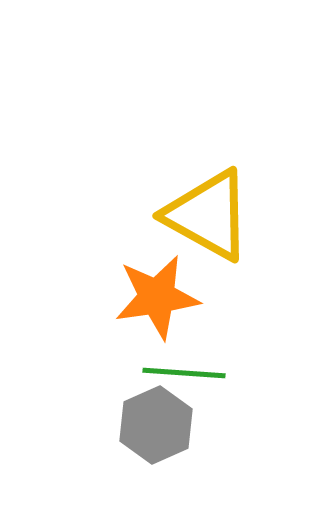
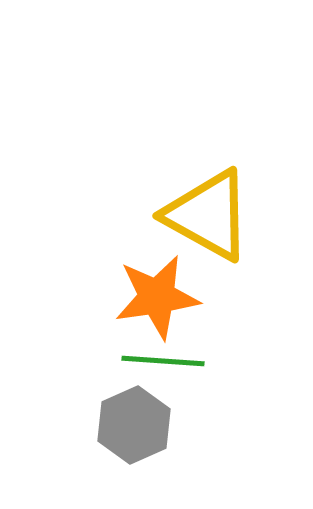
green line: moved 21 px left, 12 px up
gray hexagon: moved 22 px left
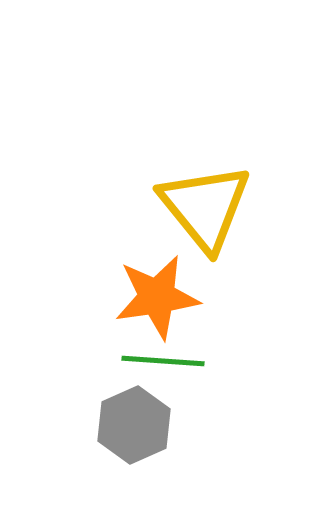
yellow triangle: moved 3 px left, 8 px up; rotated 22 degrees clockwise
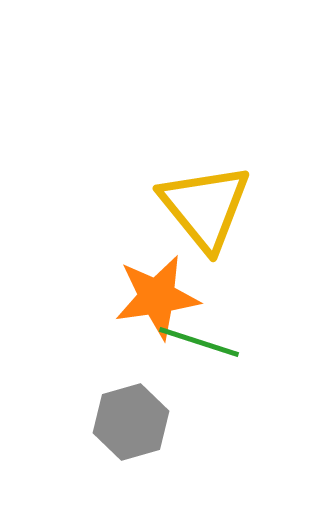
green line: moved 36 px right, 19 px up; rotated 14 degrees clockwise
gray hexagon: moved 3 px left, 3 px up; rotated 8 degrees clockwise
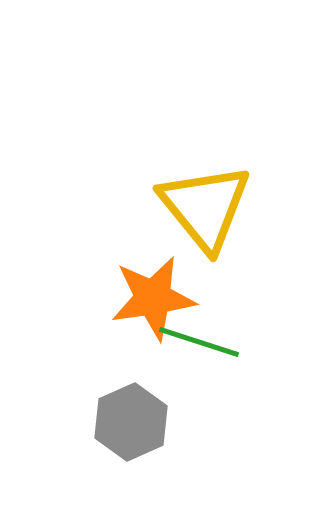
orange star: moved 4 px left, 1 px down
gray hexagon: rotated 8 degrees counterclockwise
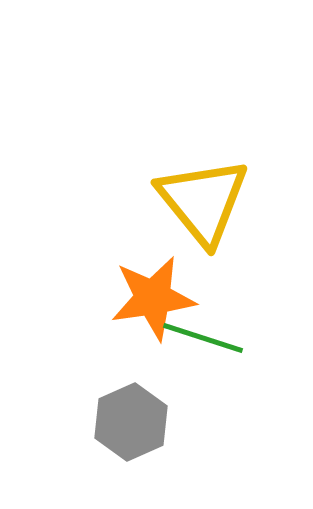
yellow triangle: moved 2 px left, 6 px up
green line: moved 4 px right, 4 px up
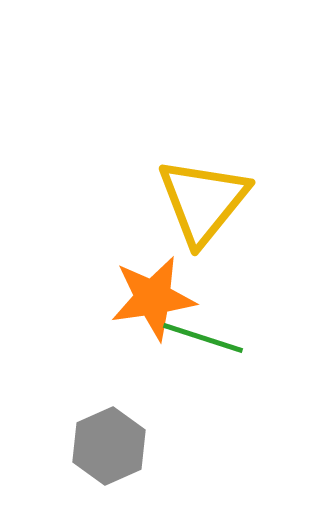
yellow triangle: rotated 18 degrees clockwise
gray hexagon: moved 22 px left, 24 px down
